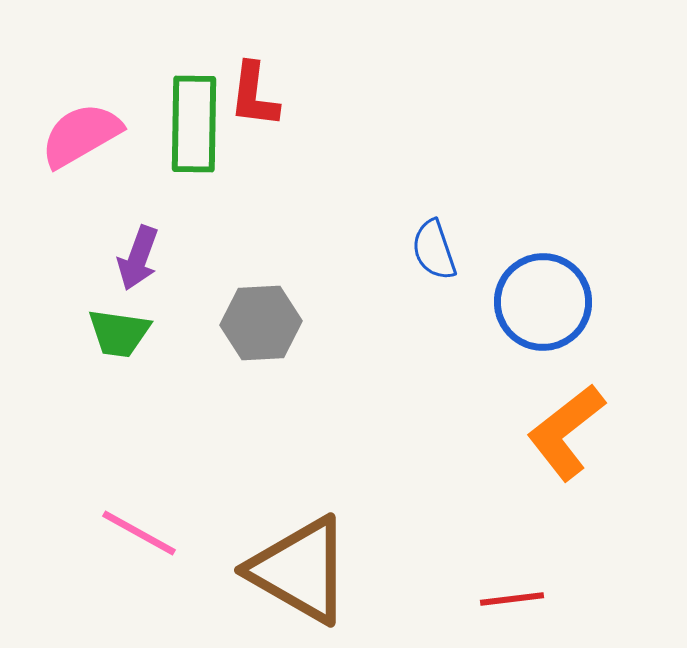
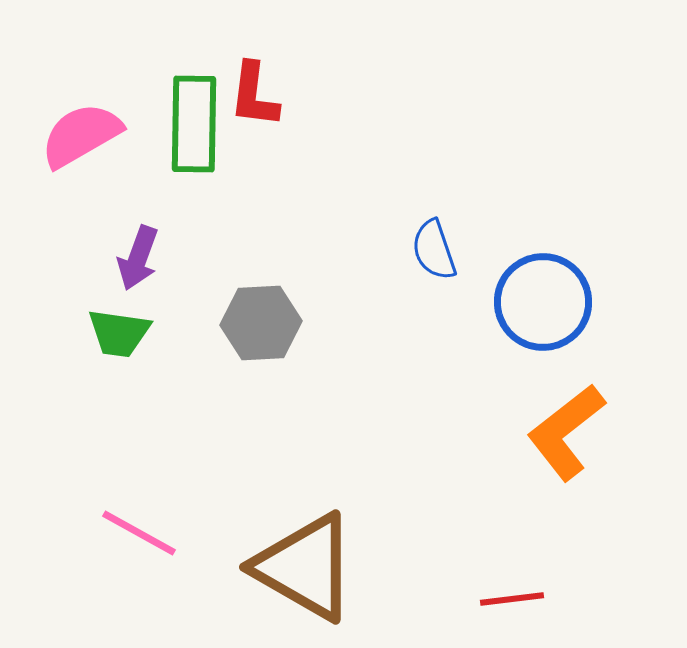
brown triangle: moved 5 px right, 3 px up
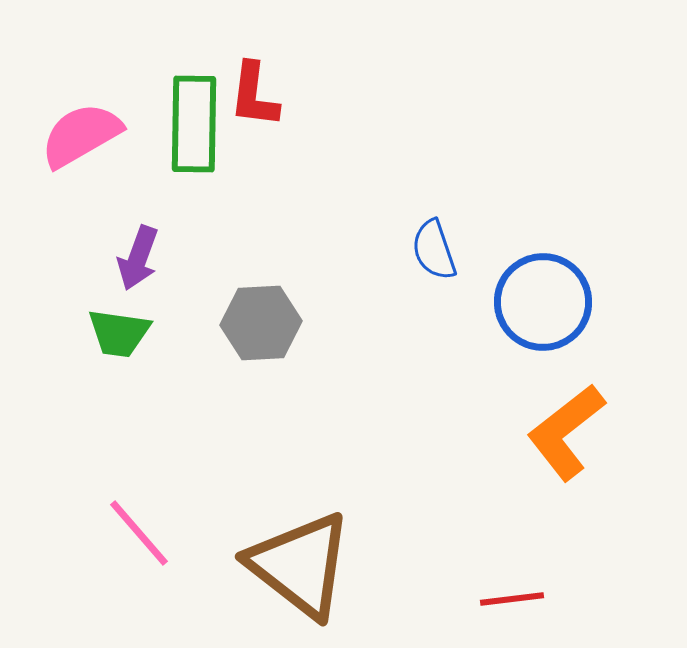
pink line: rotated 20 degrees clockwise
brown triangle: moved 5 px left, 2 px up; rotated 8 degrees clockwise
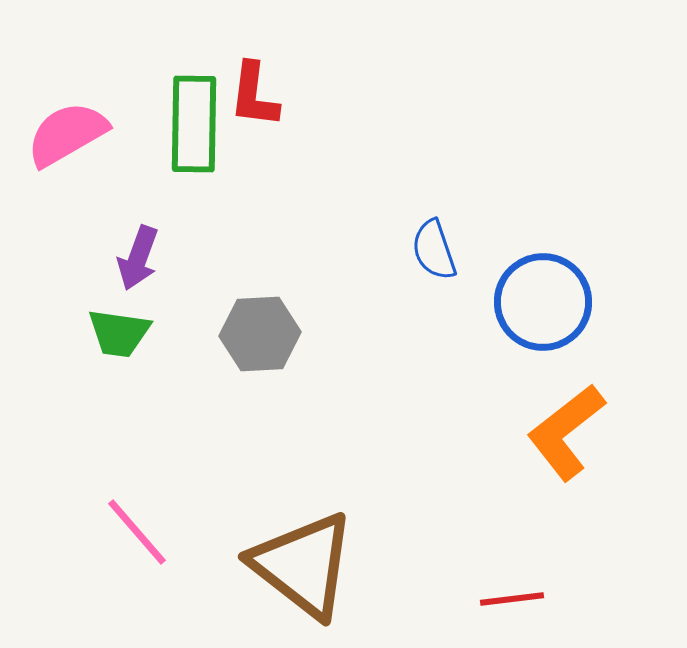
pink semicircle: moved 14 px left, 1 px up
gray hexagon: moved 1 px left, 11 px down
pink line: moved 2 px left, 1 px up
brown triangle: moved 3 px right
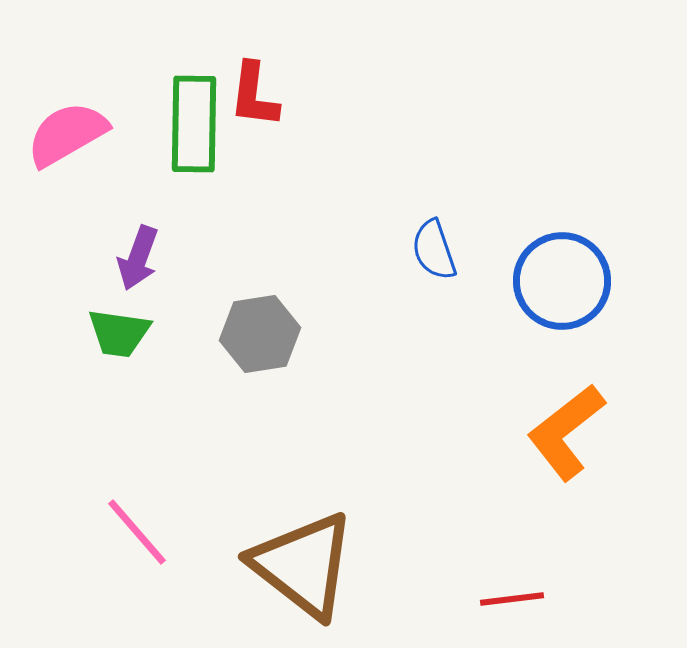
blue circle: moved 19 px right, 21 px up
gray hexagon: rotated 6 degrees counterclockwise
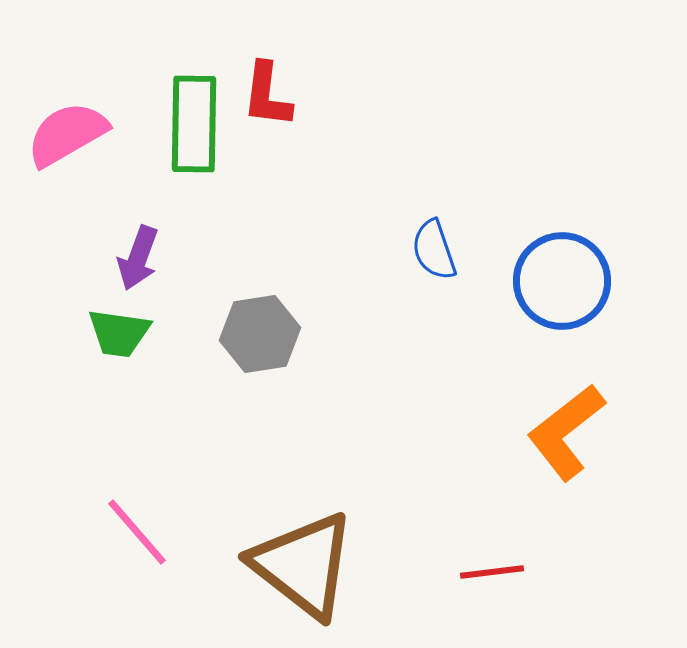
red L-shape: moved 13 px right
red line: moved 20 px left, 27 px up
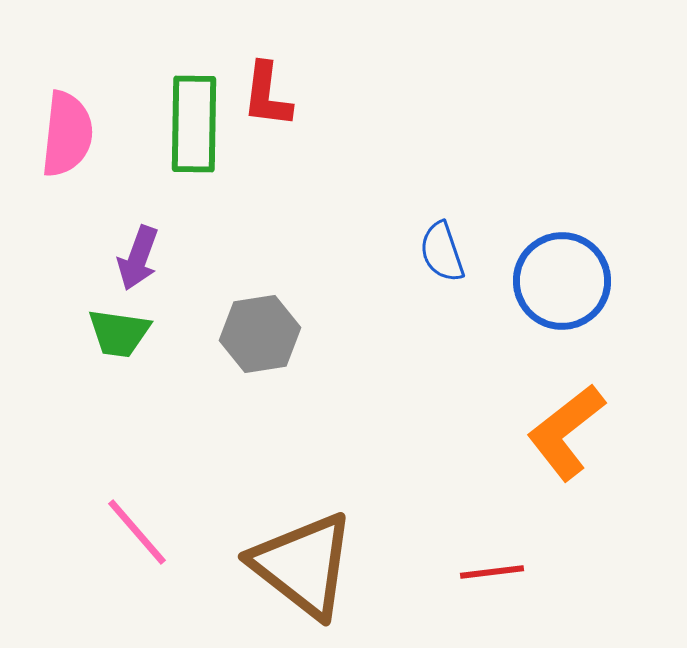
pink semicircle: rotated 126 degrees clockwise
blue semicircle: moved 8 px right, 2 px down
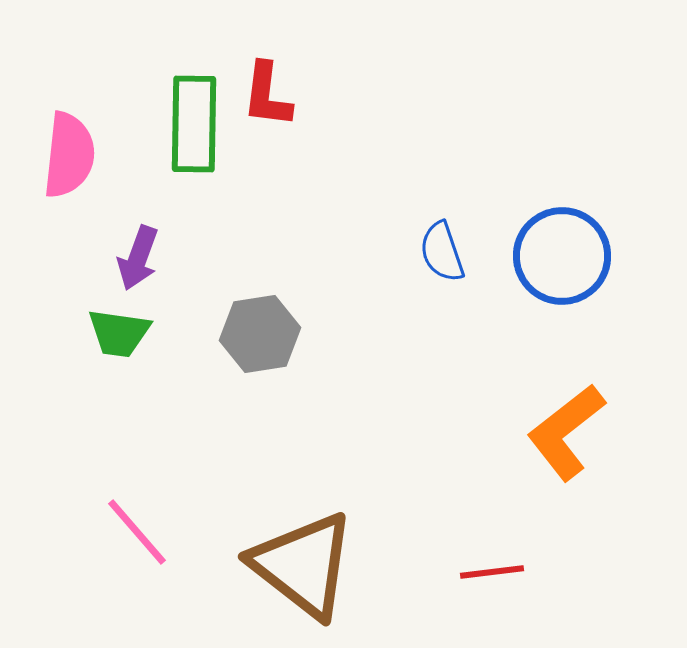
pink semicircle: moved 2 px right, 21 px down
blue circle: moved 25 px up
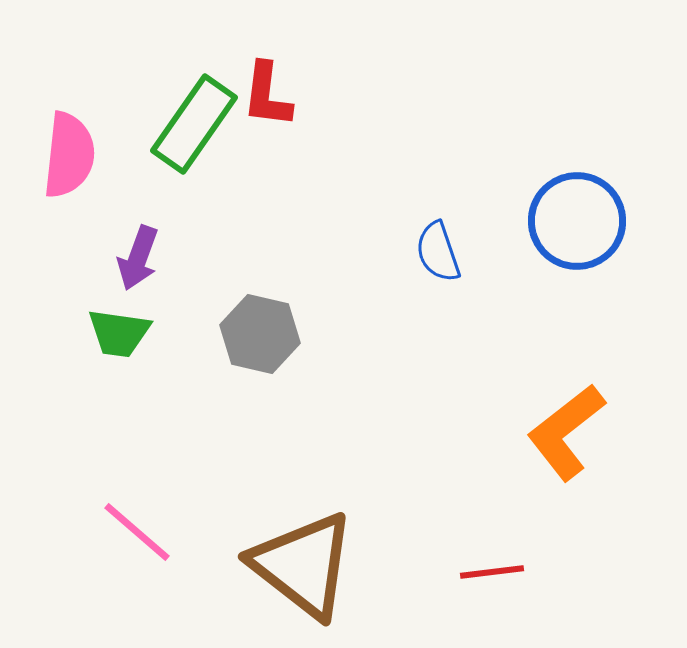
green rectangle: rotated 34 degrees clockwise
blue semicircle: moved 4 px left
blue circle: moved 15 px right, 35 px up
gray hexagon: rotated 22 degrees clockwise
pink line: rotated 8 degrees counterclockwise
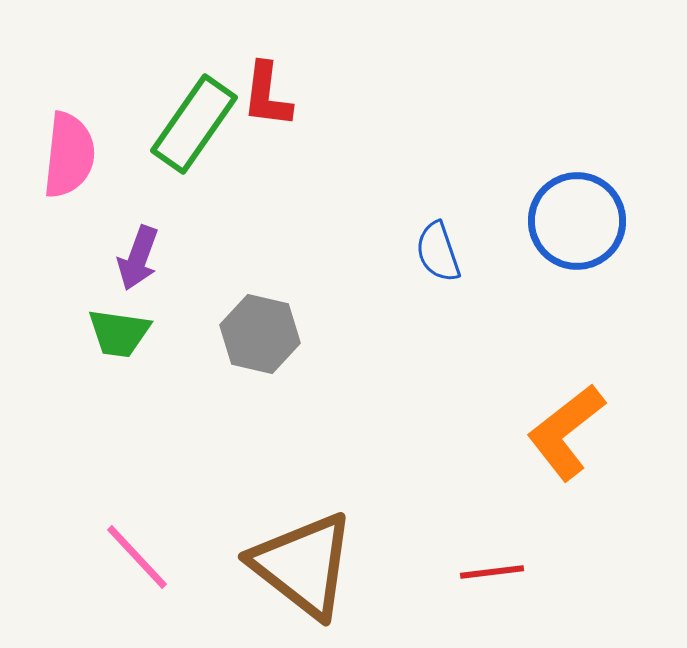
pink line: moved 25 px down; rotated 6 degrees clockwise
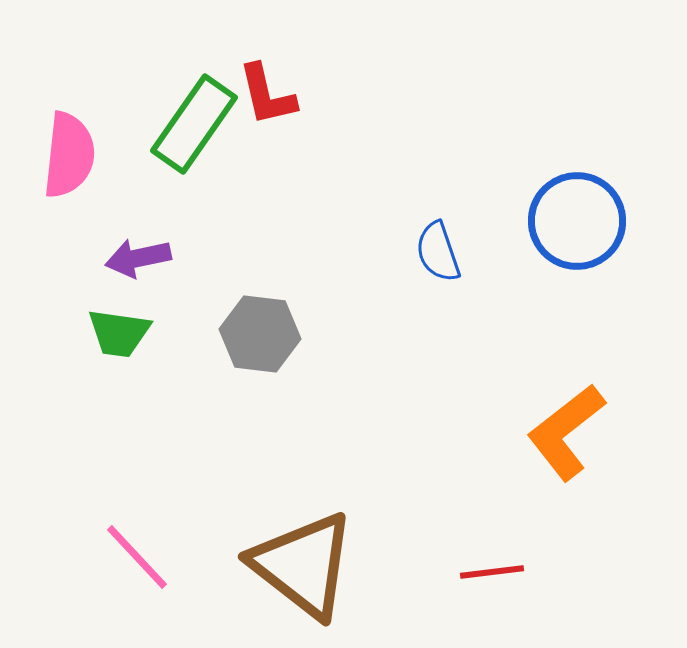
red L-shape: rotated 20 degrees counterclockwise
purple arrow: rotated 58 degrees clockwise
gray hexagon: rotated 6 degrees counterclockwise
